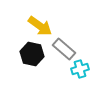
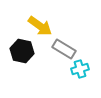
gray rectangle: rotated 10 degrees counterclockwise
black hexagon: moved 10 px left, 3 px up
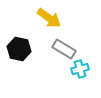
yellow arrow: moved 9 px right, 8 px up
black hexagon: moved 3 px left, 2 px up
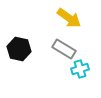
yellow arrow: moved 20 px right
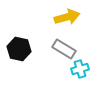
yellow arrow: moved 2 px left, 1 px up; rotated 50 degrees counterclockwise
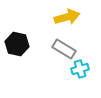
black hexagon: moved 2 px left, 5 px up
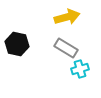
gray rectangle: moved 2 px right, 1 px up
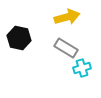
black hexagon: moved 2 px right, 6 px up
cyan cross: moved 2 px right, 1 px up
